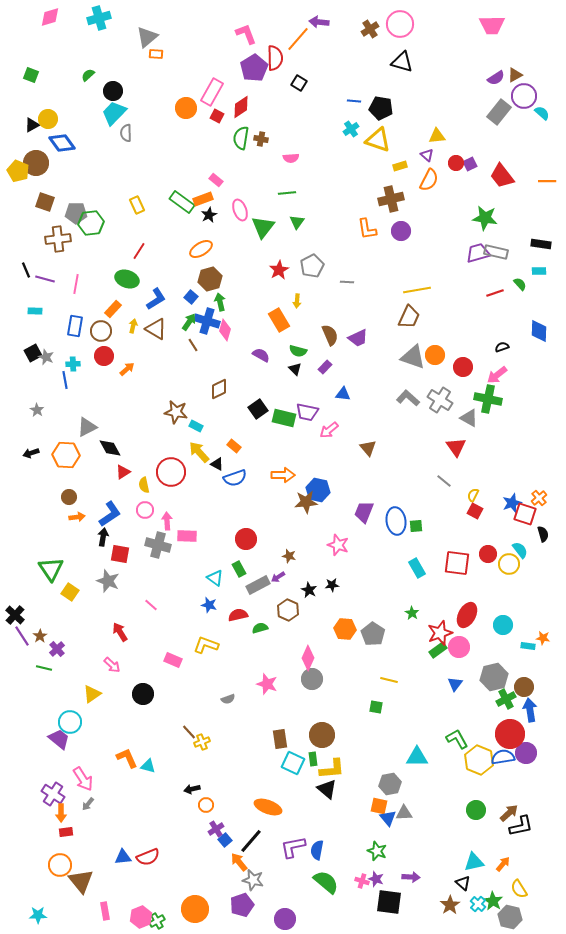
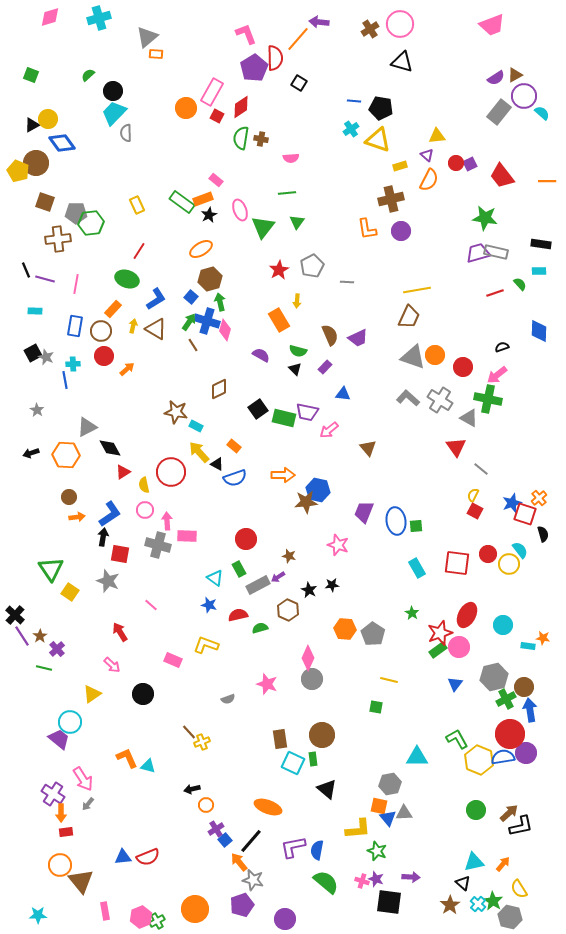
pink trapezoid at (492, 25): rotated 20 degrees counterclockwise
gray line at (444, 481): moved 37 px right, 12 px up
yellow L-shape at (332, 769): moved 26 px right, 60 px down
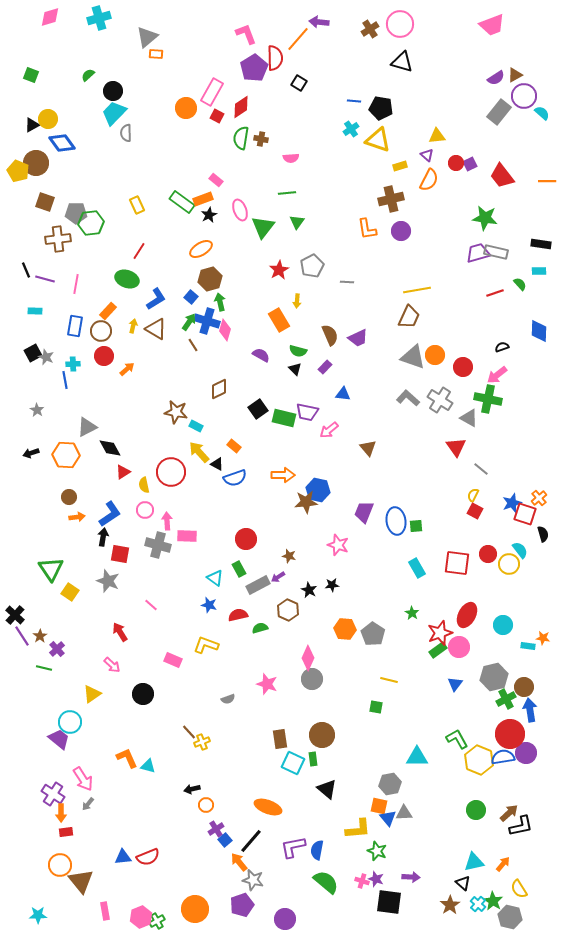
orange rectangle at (113, 309): moved 5 px left, 2 px down
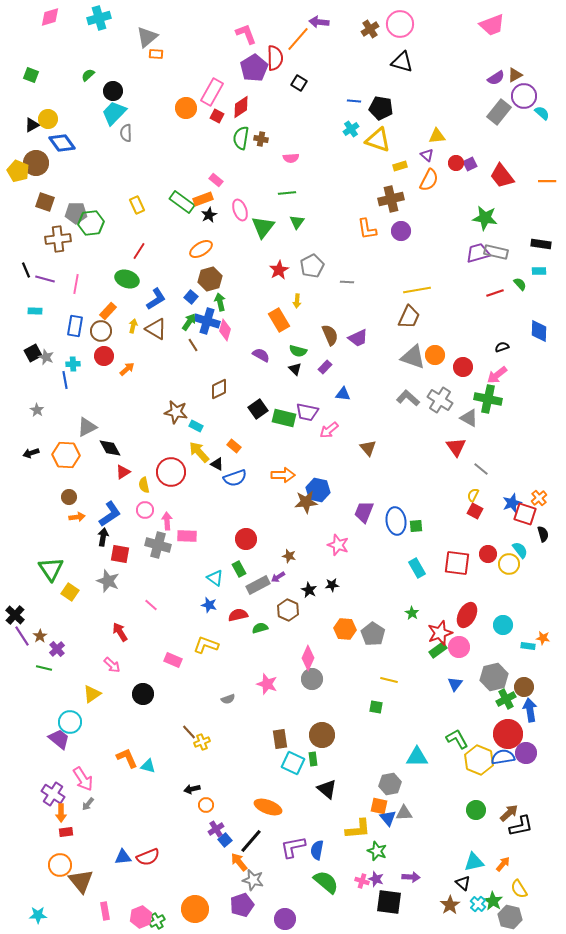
red circle at (510, 734): moved 2 px left
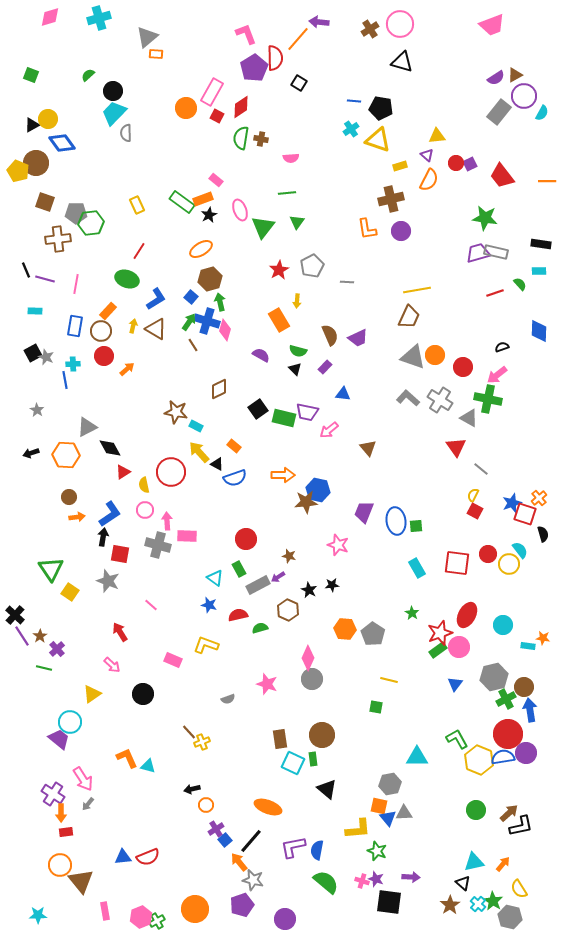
cyan semicircle at (542, 113): rotated 77 degrees clockwise
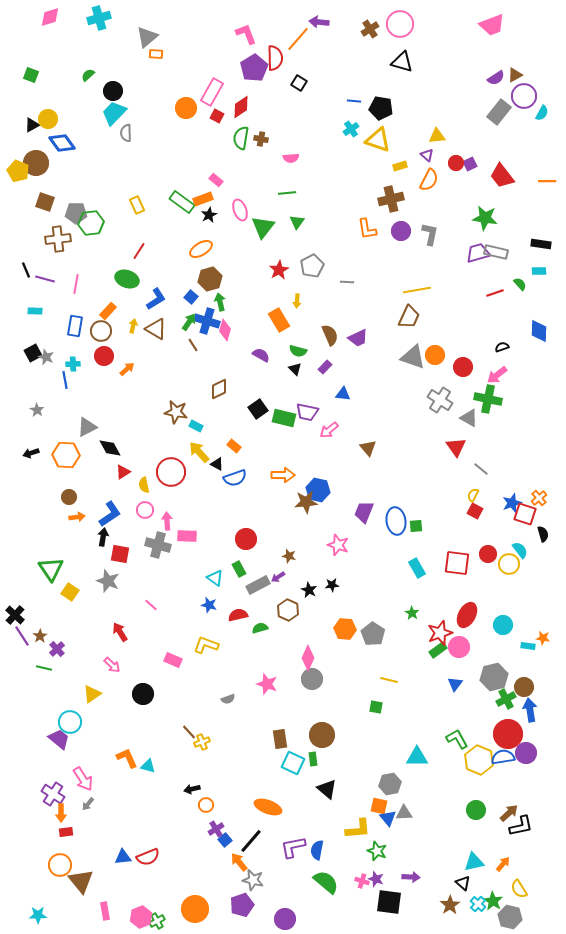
gray L-shape at (408, 398): moved 22 px right, 164 px up; rotated 60 degrees clockwise
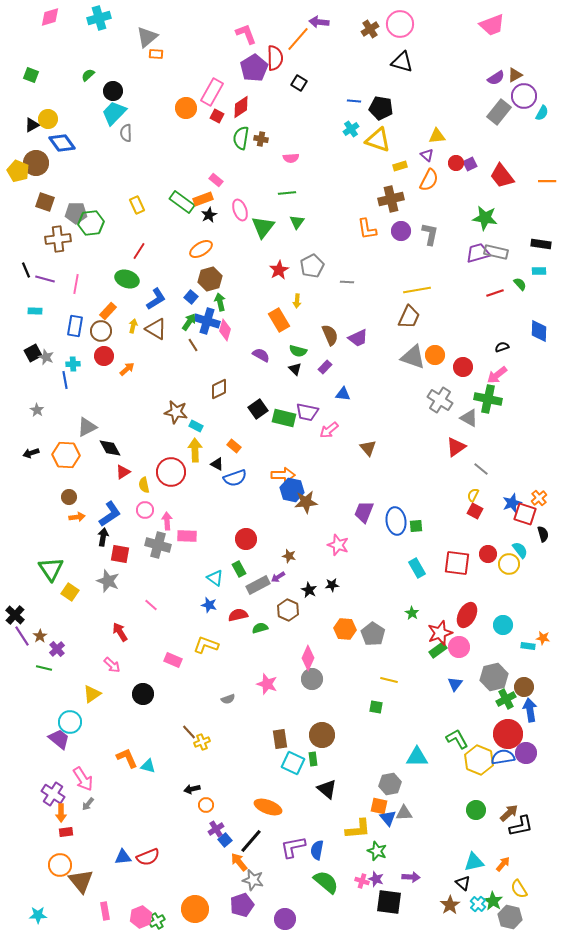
red triangle at (456, 447): rotated 30 degrees clockwise
yellow arrow at (199, 452): moved 4 px left, 2 px up; rotated 40 degrees clockwise
blue hexagon at (318, 490): moved 26 px left
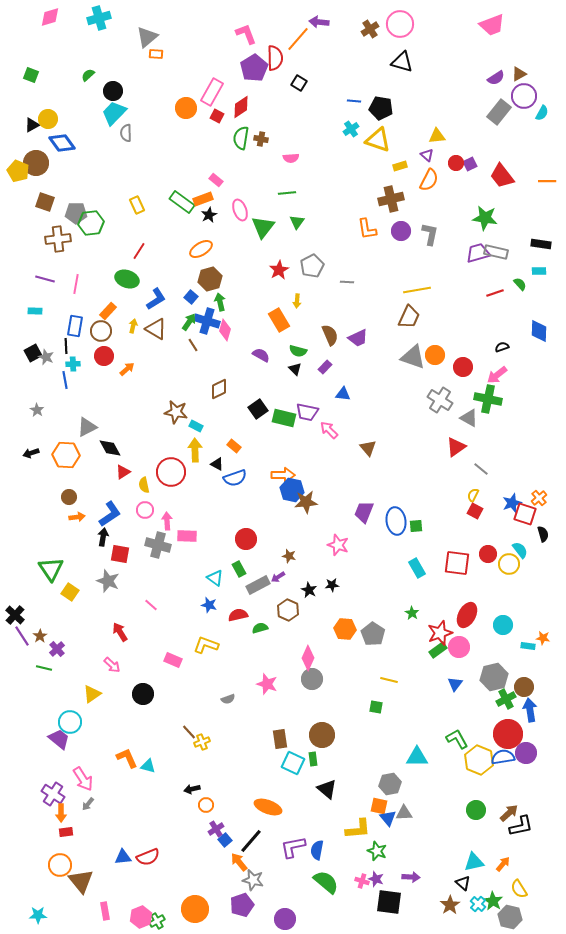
brown triangle at (515, 75): moved 4 px right, 1 px up
black line at (26, 270): moved 40 px right, 76 px down; rotated 21 degrees clockwise
pink arrow at (329, 430): rotated 84 degrees clockwise
